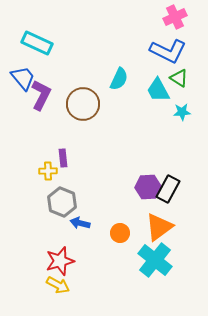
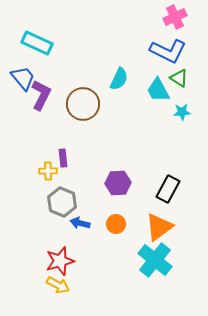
purple hexagon: moved 30 px left, 4 px up
orange circle: moved 4 px left, 9 px up
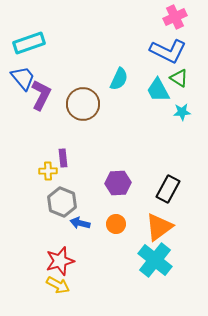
cyan rectangle: moved 8 px left; rotated 44 degrees counterclockwise
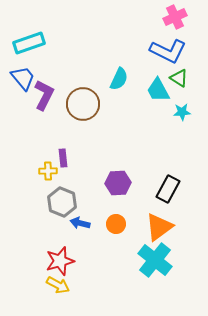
purple L-shape: moved 3 px right
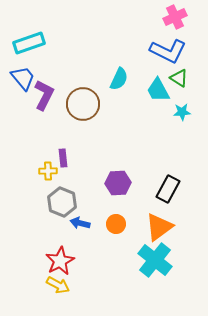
red star: rotated 12 degrees counterclockwise
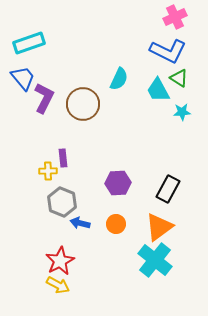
purple L-shape: moved 3 px down
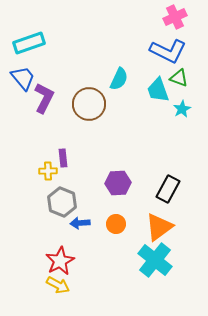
green triangle: rotated 12 degrees counterclockwise
cyan trapezoid: rotated 8 degrees clockwise
brown circle: moved 6 px right
cyan star: moved 3 px up; rotated 24 degrees counterclockwise
blue arrow: rotated 18 degrees counterclockwise
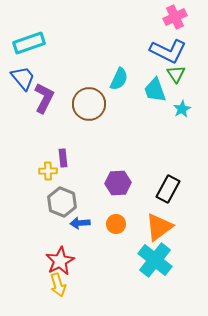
green triangle: moved 3 px left, 4 px up; rotated 36 degrees clockwise
cyan trapezoid: moved 3 px left
yellow arrow: rotated 45 degrees clockwise
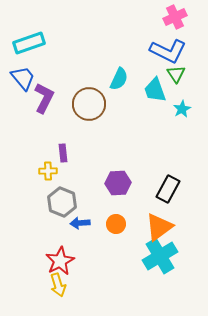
purple rectangle: moved 5 px up
cyan cross: moved 5 px right, 4 px up; rotated 20 degrees clockwise
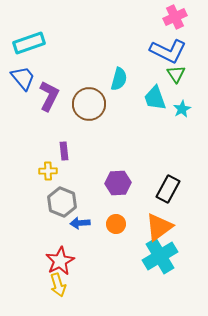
cyan semicircle: rotated 10 degrees counterclockwise
cyan trapezoid: moved 8 px down
purple L-shape: moved 5 px right, 2 px up
purple rectangle: moved 1 px right, 2 px up
